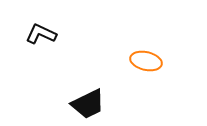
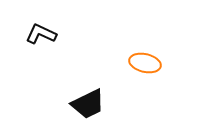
orange ellipse: moved 1 px left, 2 px down
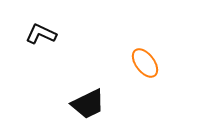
orange ellipse: rotated 40 degrees clockwise
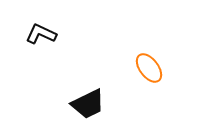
orange ellipse: moved 4 px right, 5 px down
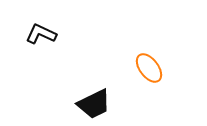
black trapezoid: moved 6 px right
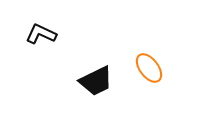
black trapezoid: moved 2 px right, 23 px up
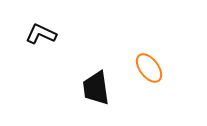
black trapezoid: moved 7 px down; rotated 108 degrees clockwise
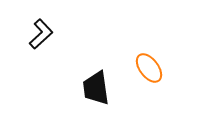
black L-shape: rotated 112 degrees clockwise
